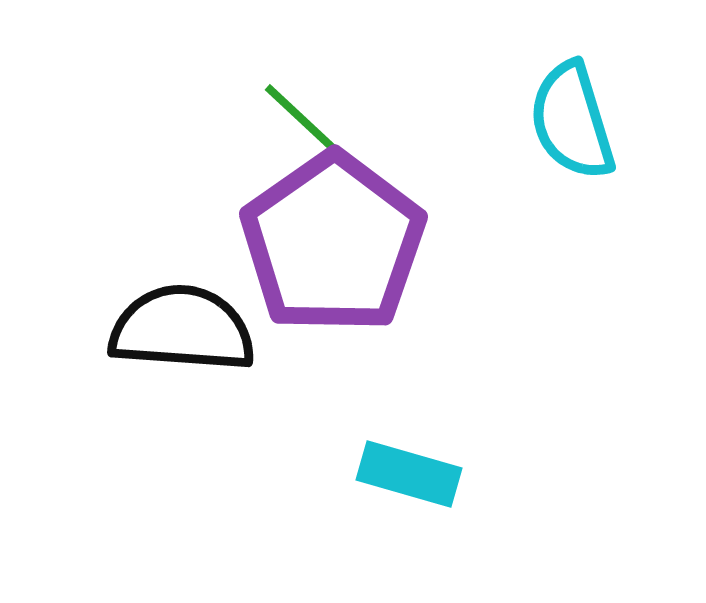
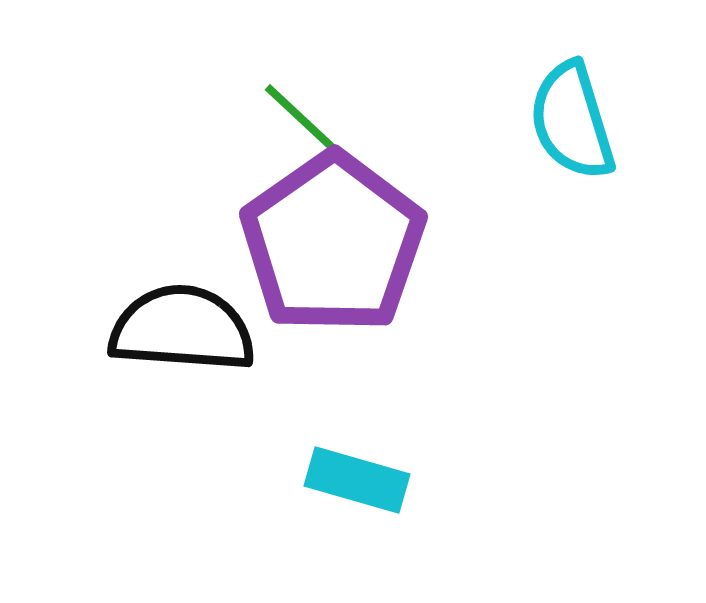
cyan rectangle: moved 52 px left, 6 px down
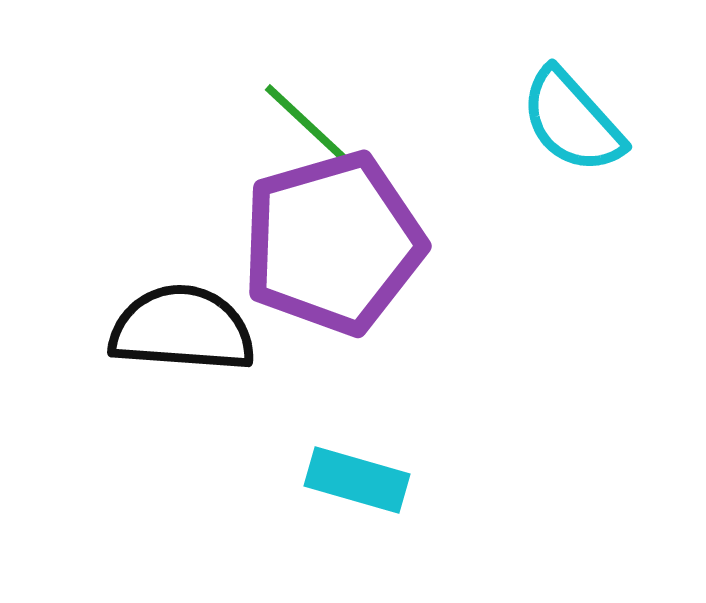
cyan semicircle: rotated 25 degrees counterclockwise
purple pentagon: rotated 19 degrees clockwise
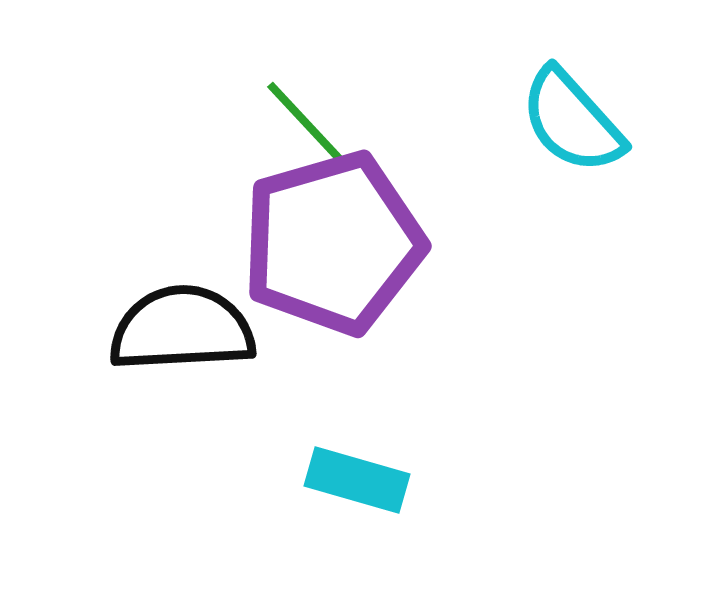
green line: rotated 4 degrees clockwise
black semicircle: rotated 7 degrees counterclockwise
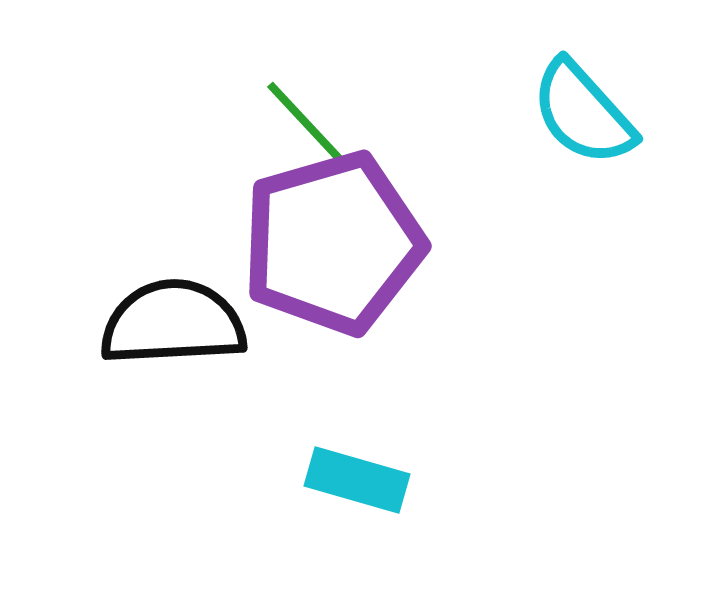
cyan semicircle: moved 11 px right, 8 px up
black semicircle: moved 9 px left, 6 px up
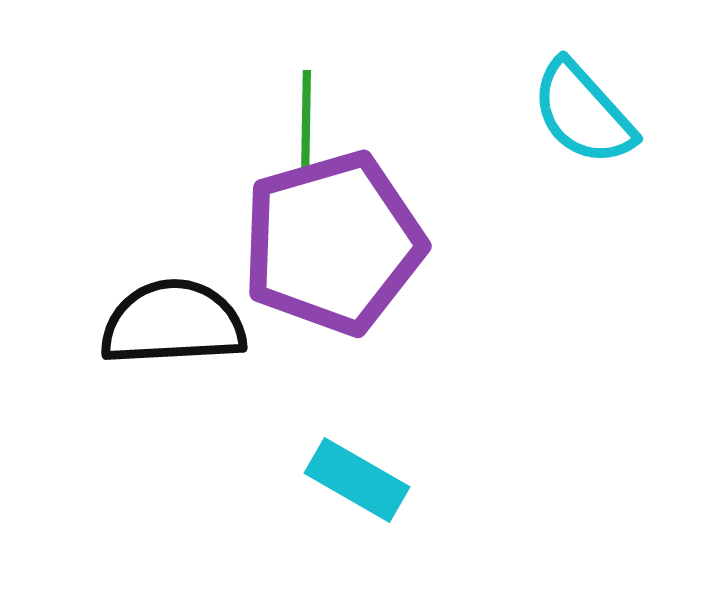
green line: rotated 44 degrees clockwise
cyan rectangle: rotated 14 degrees clockwise
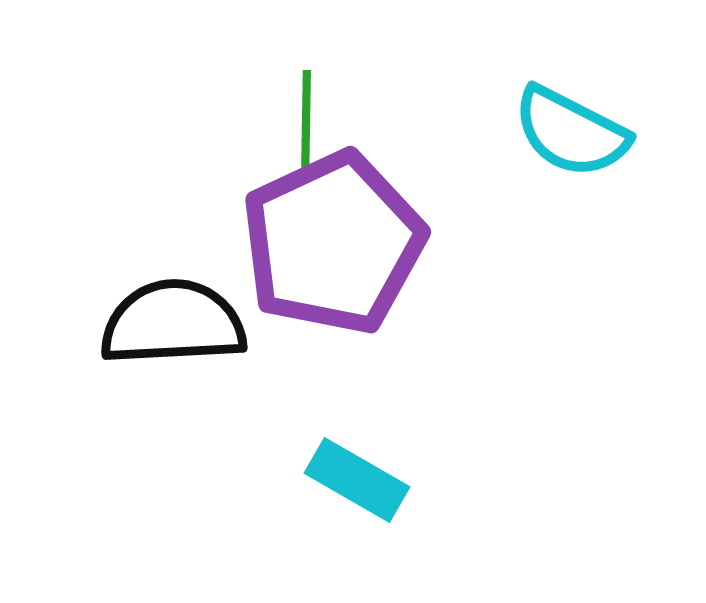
cyan semicircle: moved 12 px left, 19 px down; rotated 21 degrees counterclockwise
purple pentagon: rotated 9 degrees counterclockwise
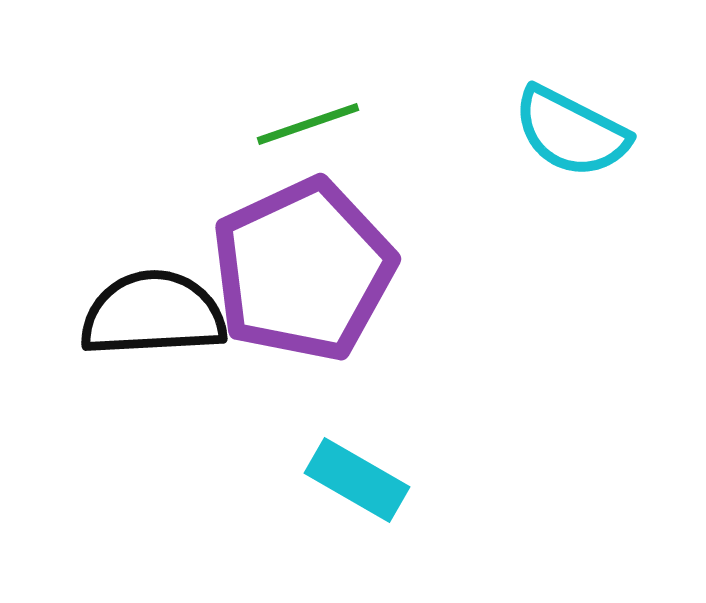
green line: moved 2 px right, 1 px down; rotated 70 degrees clockwise
purple pentagon: moved 30 px left, 27 px down
black semicircle: moved 20 px left, 9 px up
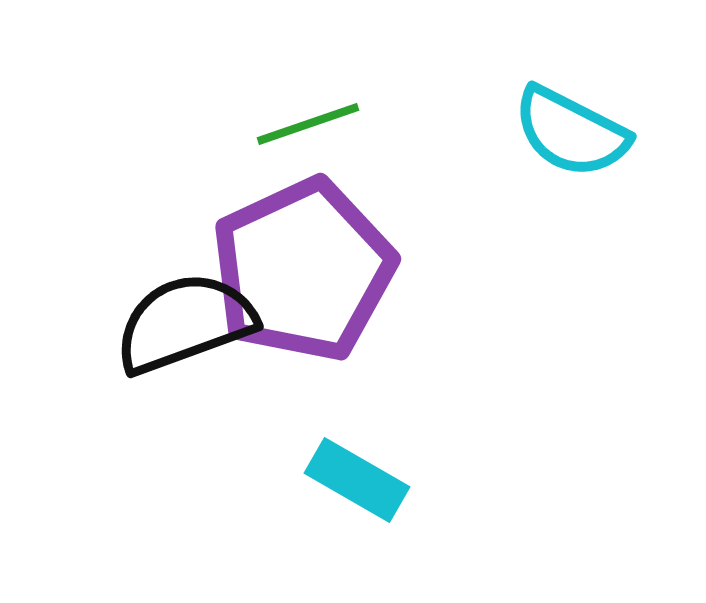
black semicircle: moved 32 px right, 9 px down; rotated 17 degrees counterclockwise
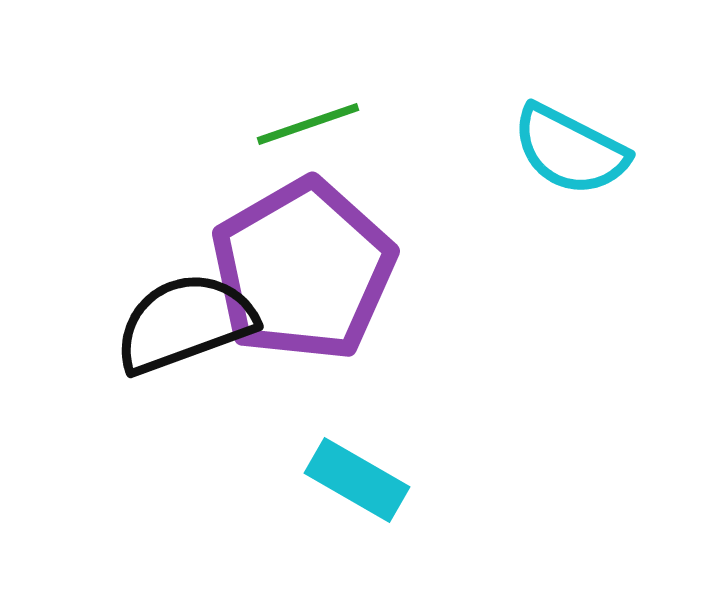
cyan semicircle: moved 1 px left, 18 px down
purple pentagon: rotated 5 degrees counterclockwise
